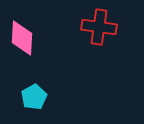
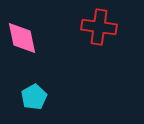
pink diamond: rotated 15 degrees counterclockwise
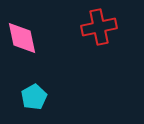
red cross: rotated 20 degrees counterclockwise
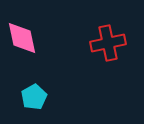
red cross: moved 9 px right, 16 px down
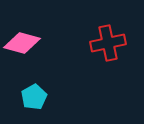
pink diamond: moved 5 px down; rotated 63 degrees counterclockwise
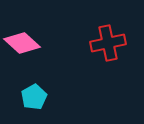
pink diamond: rotated 27 degrees clockwise
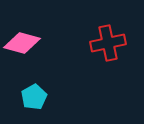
pink diamond: rotated 27 degrees counterclockwise
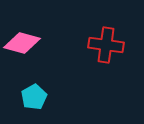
red cross: moved 2 px left, 2 px down; rotated 20 degrees clockwise
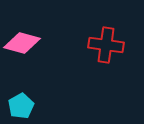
cyan pentagon: moved 13 px left, 9 px down
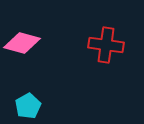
cyan pentagon: moved 7 px right
